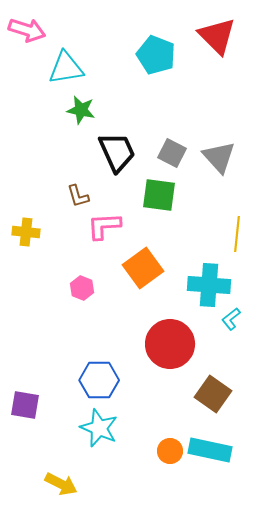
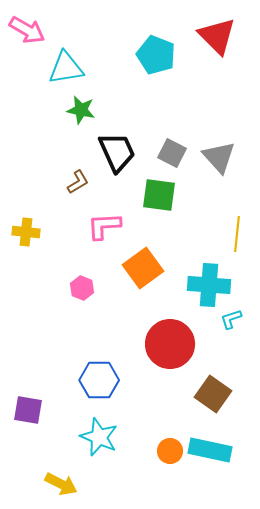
pink arrow: rotated 12 degrees clockwise
brown L-shape: moved 14 px up; rotated 105 degrees counterclockwise
cyan L-shape: rotated 20 degrees clockwise
purple square: moved 3 px right, 5 px down
cyan star: moved 9 px down
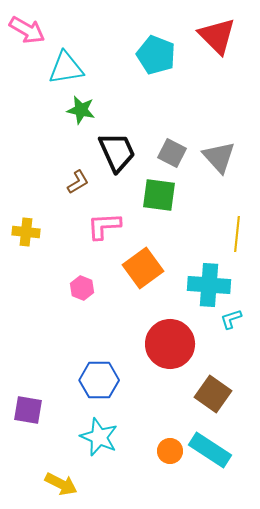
cyan rectangle: rotated 21 degrees clockwise
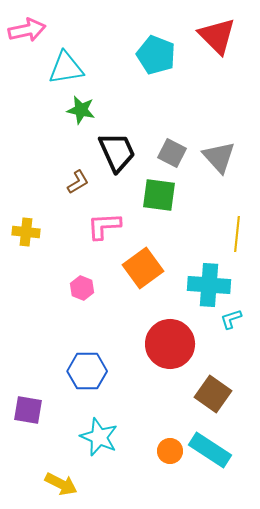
pink arrow: rotated 42 degrees counterclockwise
blue hexagon: moved 12 px left, 9 px up
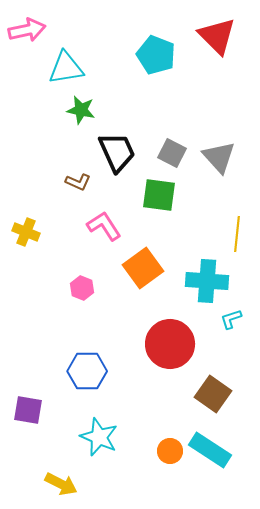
brown L-shape: rotated 55 degrees clockwise
pink L-shape: rotated 60 degrees clockwise
yellow cross: rotated 16 degrees clockwise
cyan cross: moved 2 px left, 4 px up
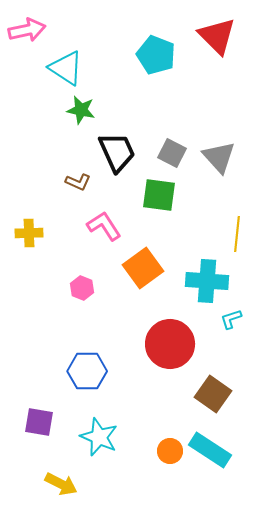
cyan triangle: rotated 42 degrees clockwise
yellow cross: moved 3 px right, 1 px down; rotated 24 degrees counterclockwise
purple square: moved 11 px right, 12 px down
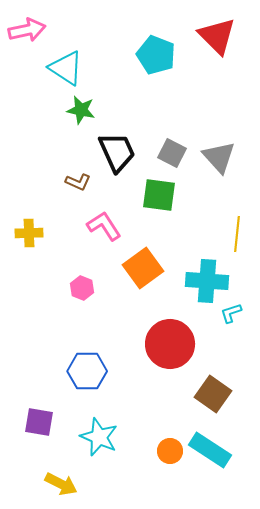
cyan L-shape: moved 6 px up
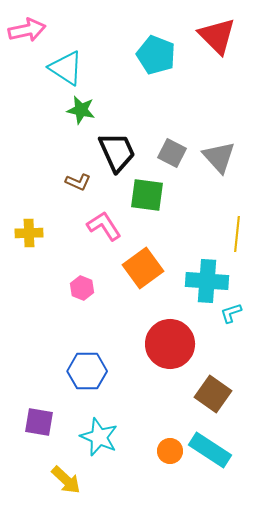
green square: moved 12 px left
yellow arrow: moved 5 px right, 4 px up; rotated 16 degrees clockwise
